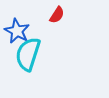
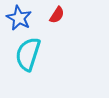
blue star: moved 2 px right, 13 px up
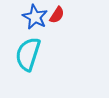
blue star: moved 16 px right, 1 px up
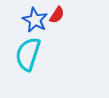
blue star: moved 3 px down
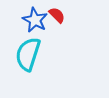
red semicircle: rotated 78 degrees counterclockwise
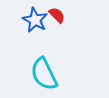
cyan semicircle: moved 16 px right, 20 px down; rotated 44 degrees counterclockwise
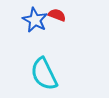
red semicircle: rotated 24 degrees counterclockwise
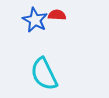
red semicircle: rotated 18 degrees counterclockwise
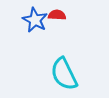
cyan semicircle: moved 20 px right
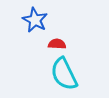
red semicircle: moved 29 px down
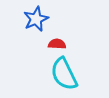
blue star: moved 1 px right, 1 px up; rotated 20 degrees clockwise
